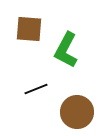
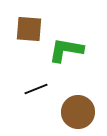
green L-shape: rotated 72 degrees clockwise
brown circle: moved 1 px right
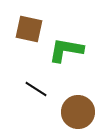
brown square: rotated 8 degrees clockwise
black line: rotated 55 degrees clockwise
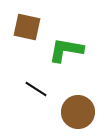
brown square: moved 2 px left, 2 px up
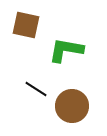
brown square: moved 1 px left, 2 px up
brown circle: moved 6 px left, 6 px up
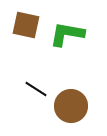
green L-shape: moved 1 px right, 16 px up
brown circle: moved 1 px left
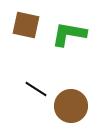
green L-shape: moved 2 px right
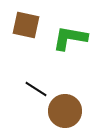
green L-shape: moved 1 px right, 4 px down
brown circle: moved 6 px left, 5 px down
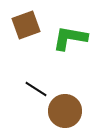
brown square: rotated 32 degrees counterclockwise
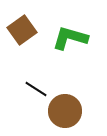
brown square: moved 4 px left, 5 px down; rotated 16 degrees counterclockwise
green L-shape: rotated 6 degrees clockwise
